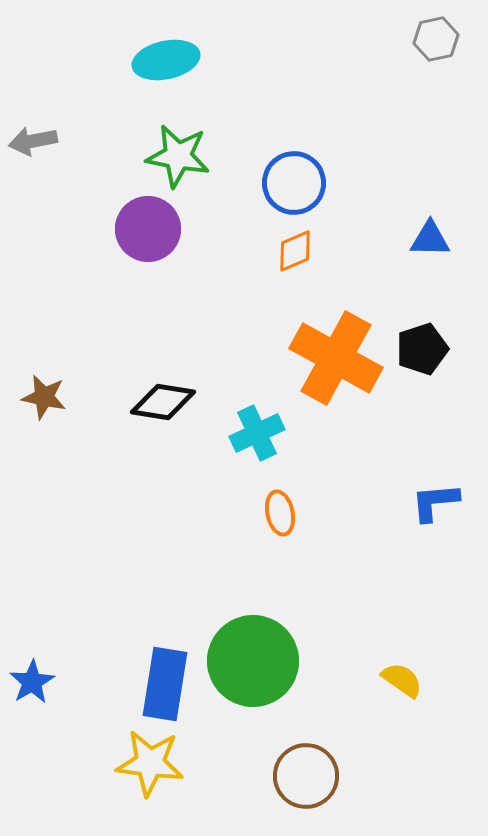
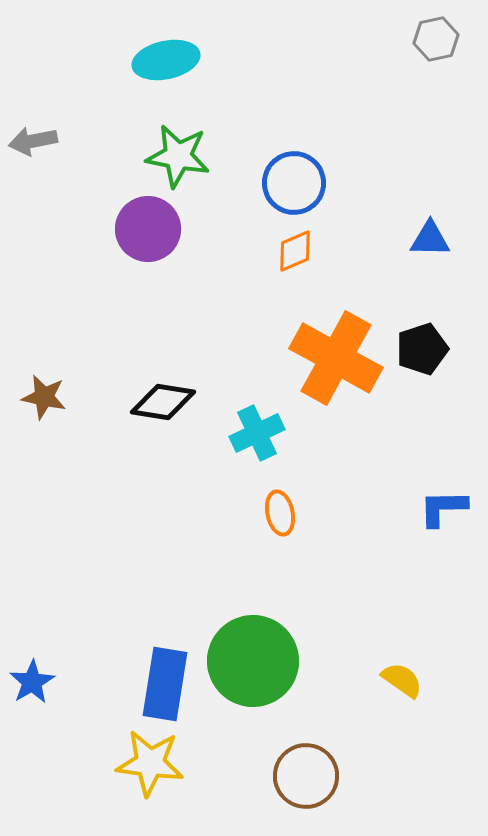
blue L-shape: moved 8 px right, 6 px down; rotated 4 degrees clockwise
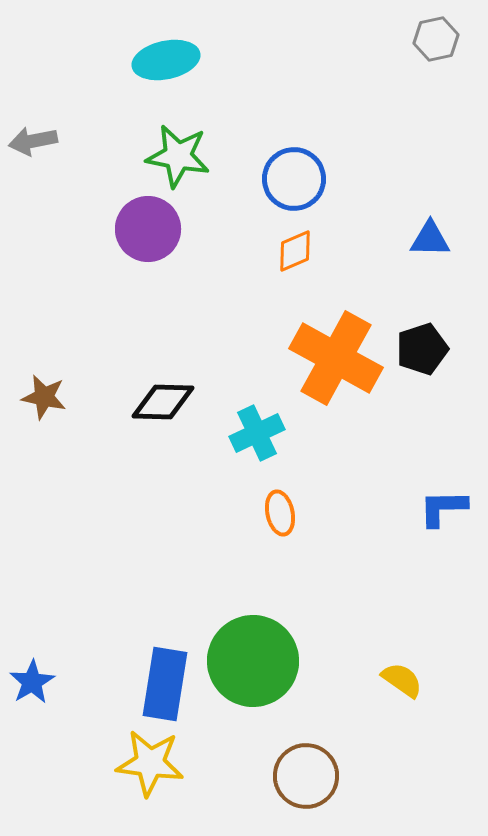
blue circle: moved 4 px up
black diamond: rotated 8 degrees counterclockwise
